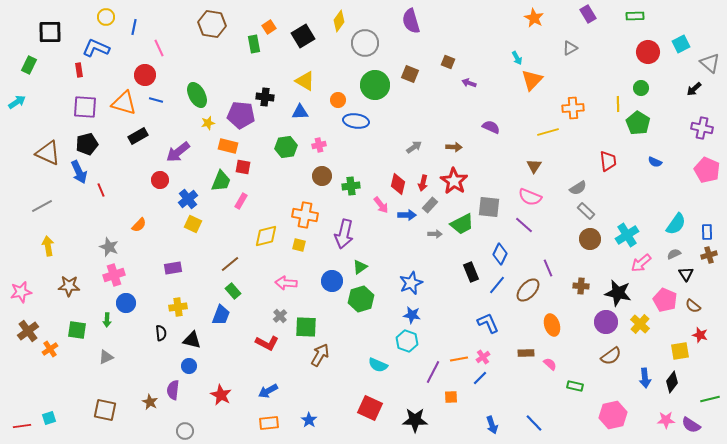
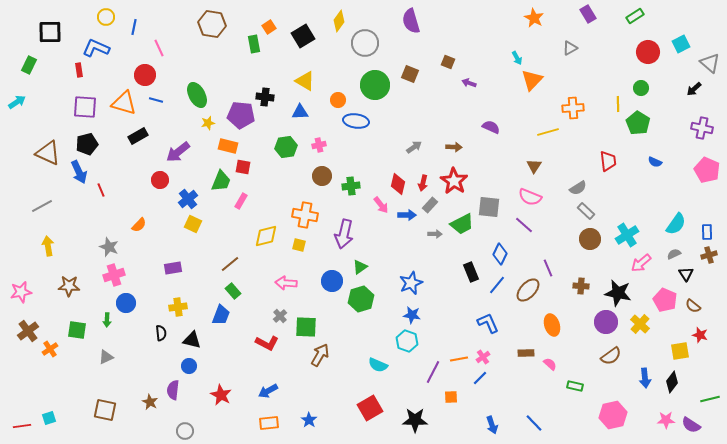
green rectangle at (635, 16): rotated 30 degrees counterclockwise
red square at (370, 408): rotated 35 degrees clockwise
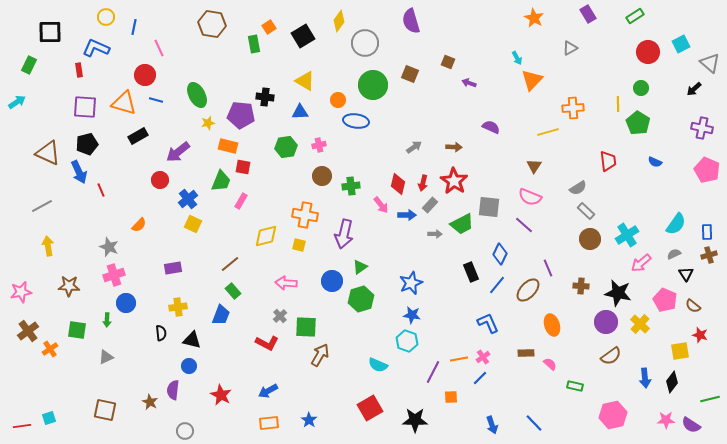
green circle at (375, 85): moved 2 px left
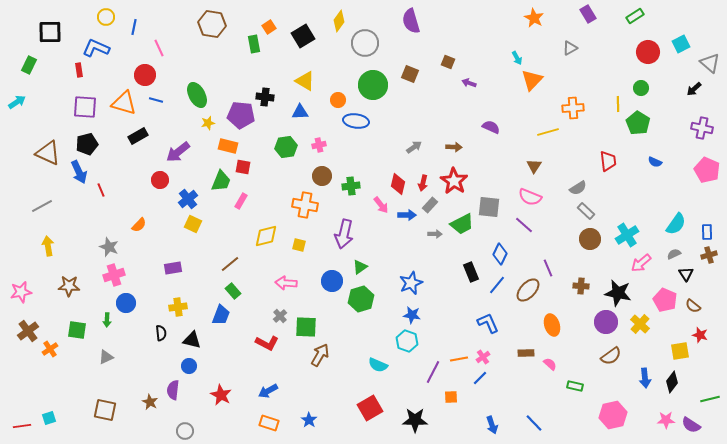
orange cross at (305, 215): moved 10 px up
orange rectangle at (269, 423): rotated 24 degrees clockwise
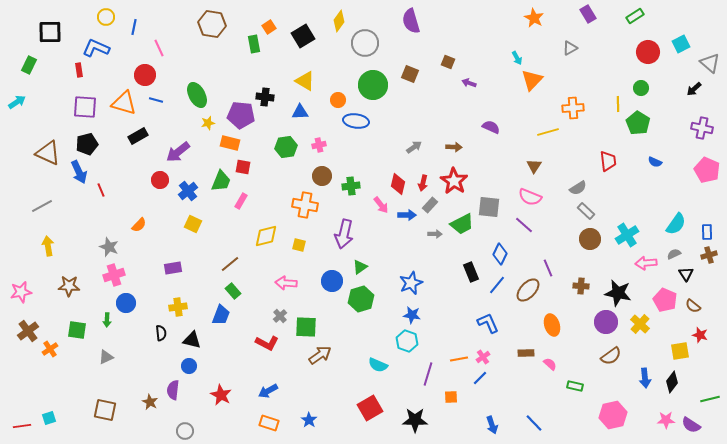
orange rectangle at (228, 146): moved 2 px right, 3 px up
blue cross at (188, 199): moved 8 px up
pink arrow at (641, 263): moved 5 px right; rotated 35 degrees clockwise
brown arrow at (320, 355): rotated 25 degrees clockwise
purple line at (433, 372): moved 5 px left, 2 px down; rotated 10 degrees counterclockwise
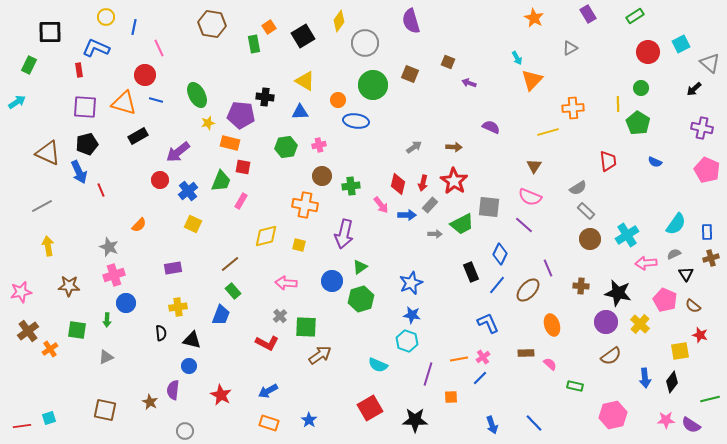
brown cross at (709, 255): moved 2 px right, 3 px down
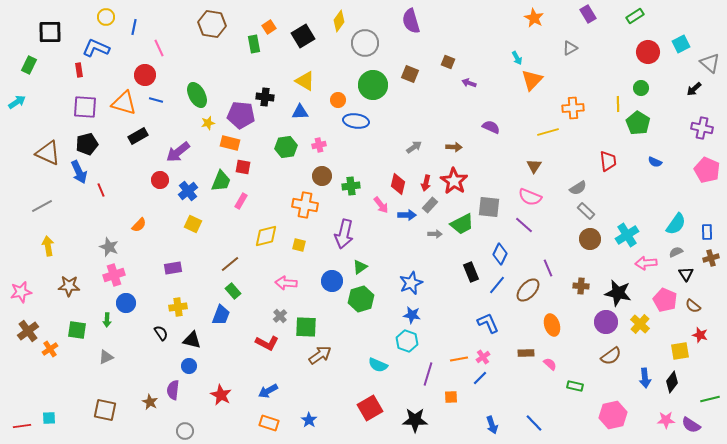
red arrow at (423, 183): moved 3 px right
gray semicircle at (674, 254): moved 2 px right, 2 px up
black semicircle at (161, 333): rotated 28 degrees counterclockwise
cyan square at (49, 418): rotated 16 degrees clockwise
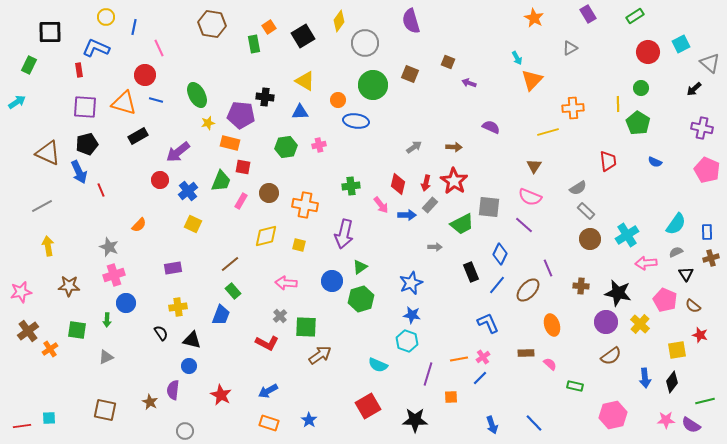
brown circle at (322, 176): moved 53 px left, 17 px down
gray arrow at (435, 234): moved 13 px down
yellow square at (680, 351): moved 3 px left, 1 px up
green line at (710, 399): moved 5 px left, 2 px down
red square at (370, 408): moved 2 px left, 2 px up
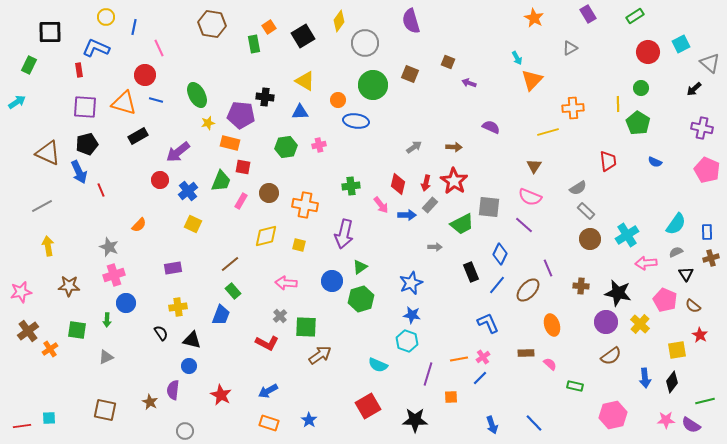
red star at (700, 335): rotated 14 degrees clockwise
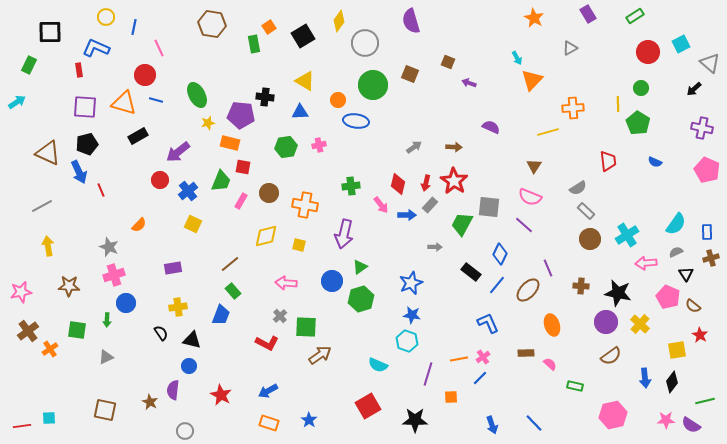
green trapezoid at (462, 224): rotated 145 degrees clockwise
black rectangle at (471, 272): rotated 30 degrees counterclockwise
pink pentagon at (665, 300): moved 3 px right, 3 px up
